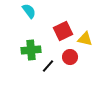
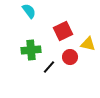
yellow triangle: moved 3 px right, 5 px down
black line: moved 1 px right, 1 px down
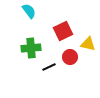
green cross: moved 2 px up
black line: rotated 24 degrees clockwise
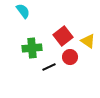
cyan semicircle: moved 6 px left
red square: moved 5 px down; rotated 12 degrees counterclockwise
yellow triangle: moved 3 px up; rotated 21 degrees clockwise
green cross: moved 1 px right
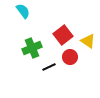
red square: moved 1 px up
green cross: rotated 18 degrees counterclockwise
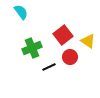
cyan semicircle: moved 2 px left, 1 px down
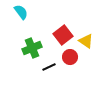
yellow triangle: moved 2 px left
